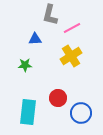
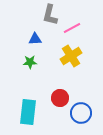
green star: moved 5 px right, 3 px up
red circle: moved 2 px right
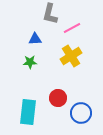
gray L-shape: moved 1 px up
red circle: moved 2 px left
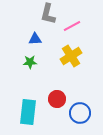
gray L-shape: moved 2 px left
pink line: moved 2 px up
red circle: moved 1 px left, 1 px down
blue circle: moved 1 px left
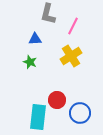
pink line: moved 1 px right; rotated 36 degrees counterclockwise
green star: rotated 24 degrees clockwise
red circle: moved 1 px down
cyan rectangle: moved 10 px right, 5 px down
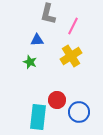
blue triangle: moved 2 px right, 1 px down
blue circle: moved 1 px left, 1 px up
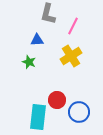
green star: moved 1 px left
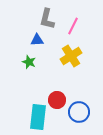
gray L-shape: moved 1 px left, 5 px down
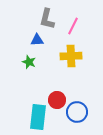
yellow cross: rotated 30 degrees clockwise
blue circle: moved 2 px left
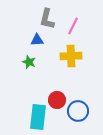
blue circle: moved 1 px right, 1 px up
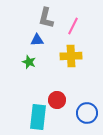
gray L-shape: moved 1 px left, 1 px up
blue circle: moved 9 px right, 2 px down
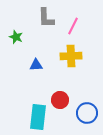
gray L-shape: rotated 15 degrees counterclockwise
blue triangle: moved 1 px left, 25 px down
green star: moved 13 px left, 25 px up
red circle: moved 3 px right
